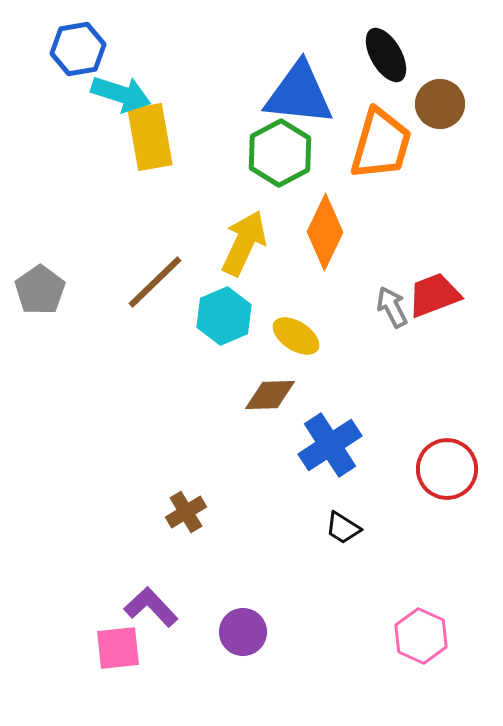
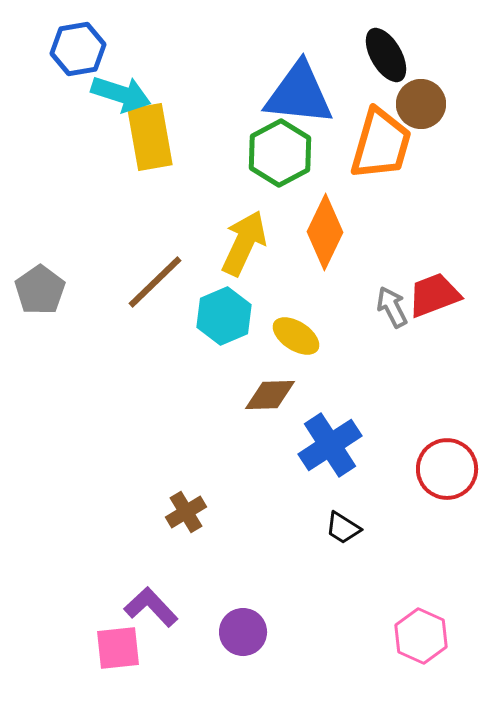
brown circle: moved 19 px left
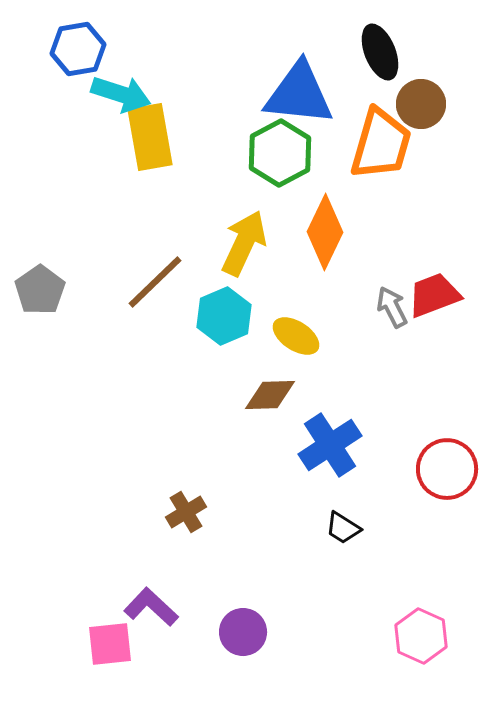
black ellipse: moved 6 px left, 3 px up; rotated 8 degrees clockwise
purple L-shape: rotated 4 degrees counterclockwise
pink square: moved 8 px left, 4 px up
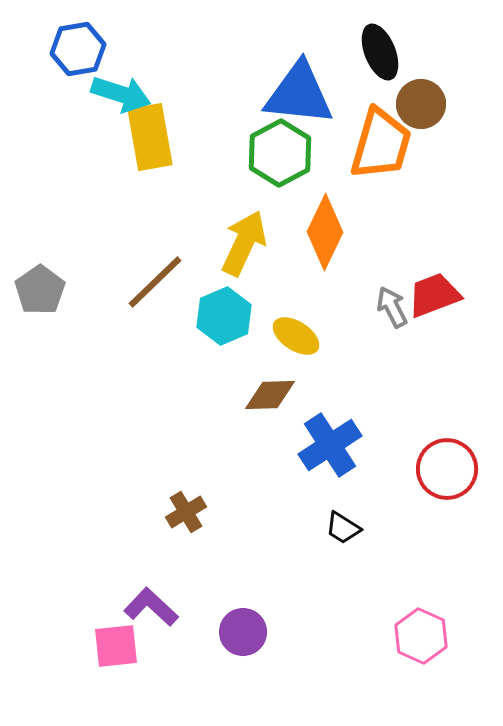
pink square: moved 6 px right, 2 px down
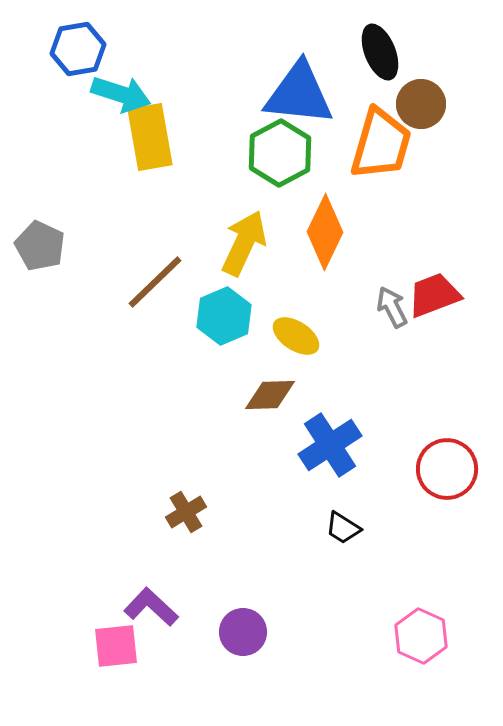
gray pentagon: moved 44 px up; rotated 12 degrees counterclockwise
